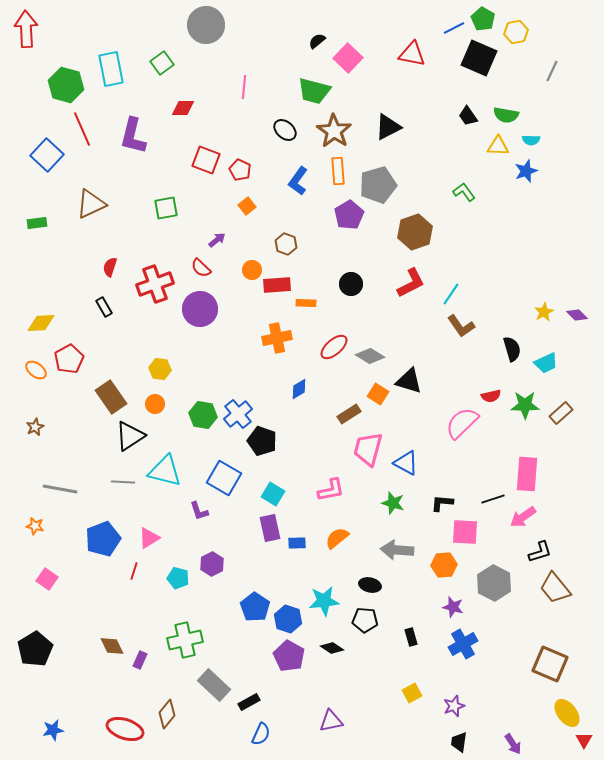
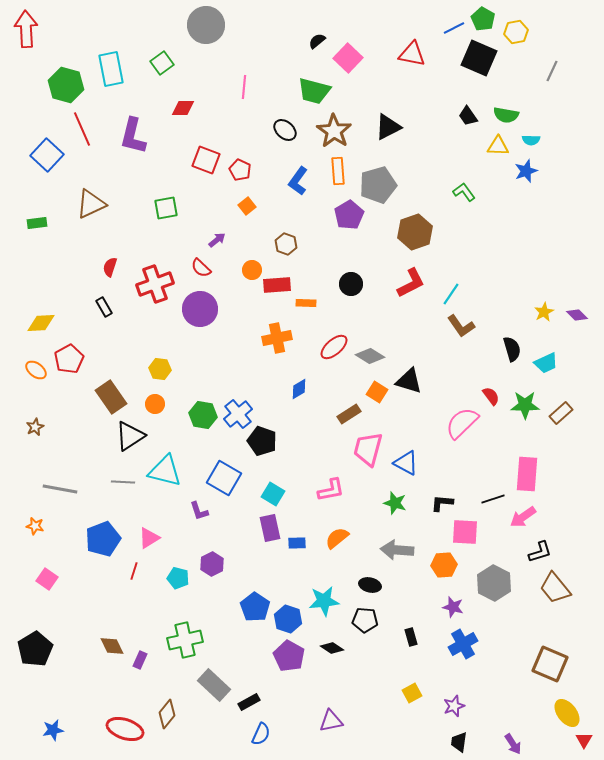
orange square at (378, 394): moved 1 px left, 2 px up
red semicircle at (491, 396): rotated 114 degrees counterclockwise
green star at (393, 503): moved 2 px right
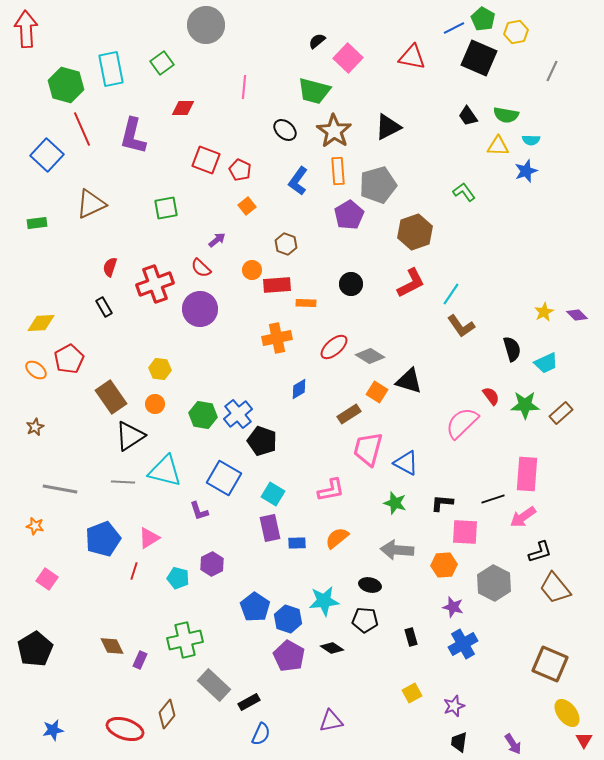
red triangle at (412, 54): moved 3 px down
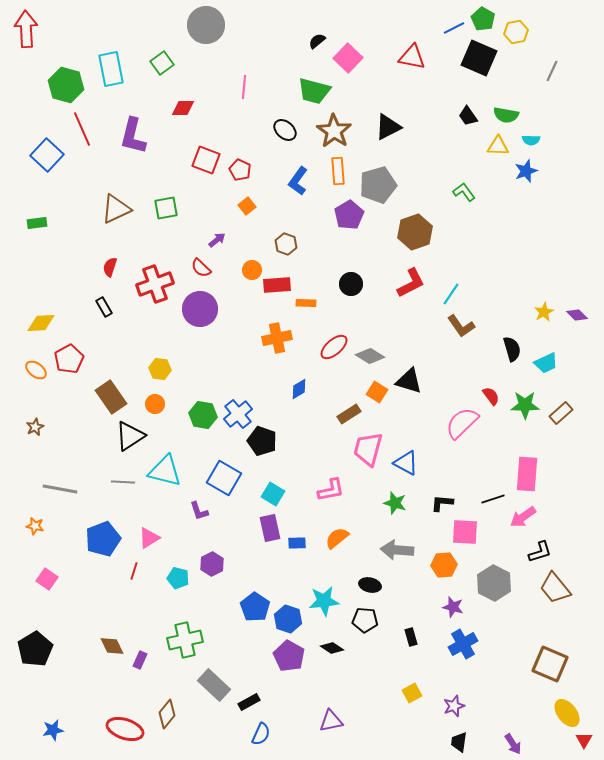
brown triangle at (91, 204): moved 25 px right, 5 px down
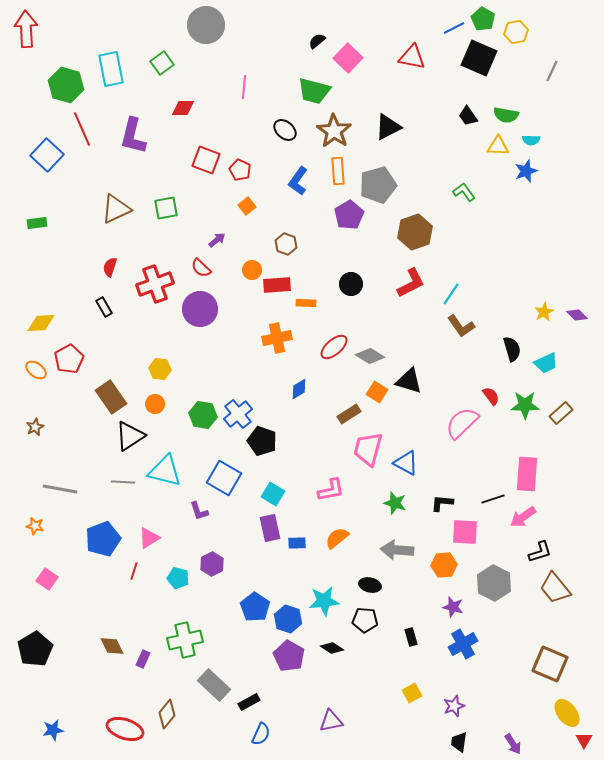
purple rectangle at (140, 660): moved 3 px right, 1 px up
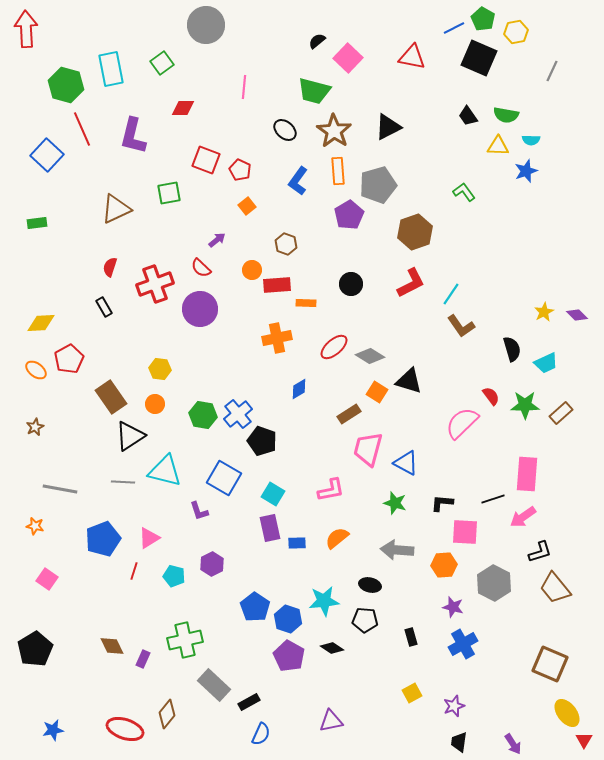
green square at (166, 208): moved 3 px right, 15 px up
cyan pentagon at (178, 578): moved 4 px left, 2 px up
